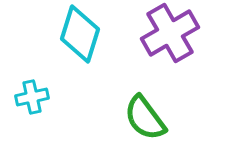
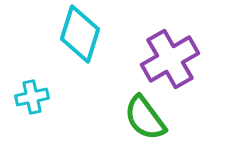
purple cross: moved 26 px down
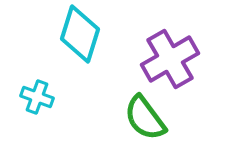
cyan cross: moved 5 px right; rotated 32 degrees clockwise
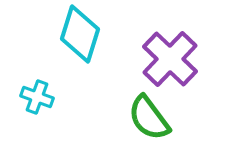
purple cross: rotated 16 degrees counterclockwise
green semicircle: moved 4 px right
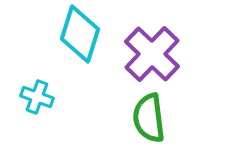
purple cross: moved 18 px left, 5 px up
green semicircle: rotated 30 degrees clockwise
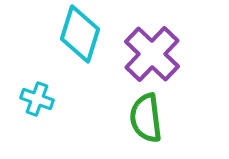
cyan cross: moved 2 px down
green semicircle: moved 3 px left
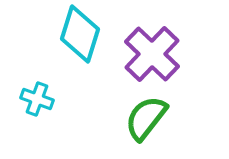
green semicircle: rotated 45 degrees clockwise
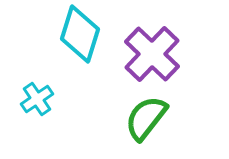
cyan cross: rotated 36 degrees clockwise
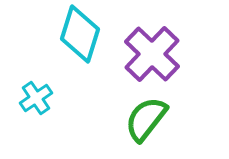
cyan cross: moved 1 px left, 1 px up
green semicircle: moved 1 px down
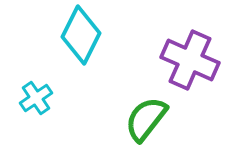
cyan diamond: moved 1 px right, 1 px down; rotated 10 degrees clockwise
purple cross: moved 38 px right, 6 px down; rotated 20 degrees counterclockwise
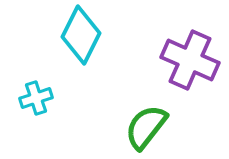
cyan cross: rotated 16 degrees clockwise
green semicircle: moved 8 px down
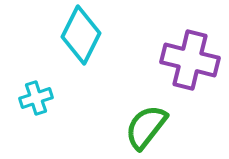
purple cross: rotated 10 degrees counterclockwise
